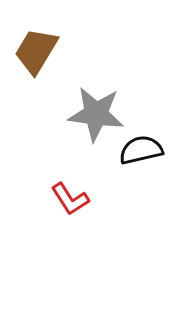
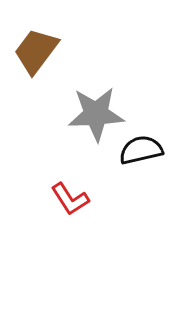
brown trapezoid: rotated 6 degrees clockwise
gray star: rotated 10 degrees counterclockwise
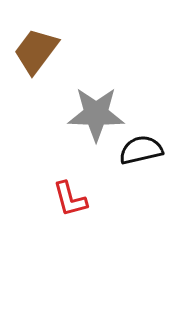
gray star: rotated 4 degrees clockwise
red L-shape: rotated 18 degrees clockwise
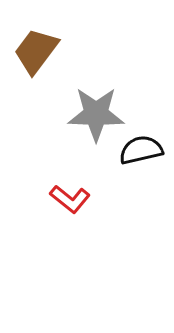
red L-shape: rotated 36 degrees counterclockwise
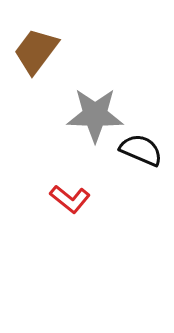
gray star: moved 1 px left, 1 px down
black semicircle: rotated 36 degrees clockwise
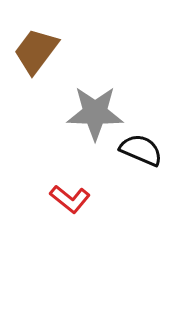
gray star: moved 2 px up
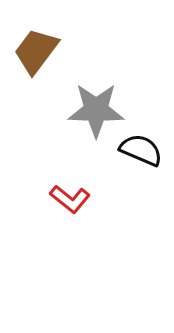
gray star: moved 1 px right, 3 px up
